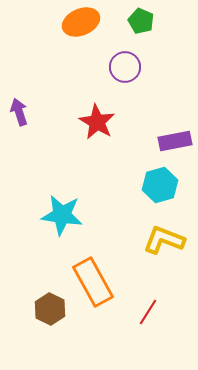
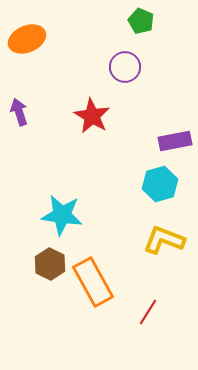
orange ellipse: moved 54 px left, 17 px down
red star: moved 5 px left, 6 px up
cyan hexagon: moved 1 px up
brown hexagon: moved 45 px up
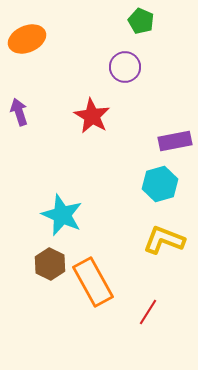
cyan star: rotated 15 degrees clockwise
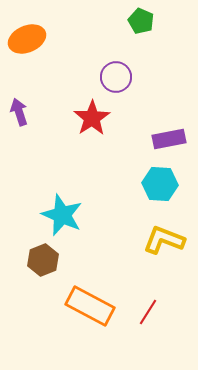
purple circle: moved 9 px left, 10 px down
red star: moved 2 px down; rotated 9 degrees clockwise
purple rectangle: moved 6 px left, 2 px up
cyan hexagon: rotated 20 degrees clockwise
brown hexagon: moved 7 px left, 4 px up; rotated 12 degrees clockwise
orange rectangle: moved 3 px left, 24 px down; rotated 33 degrees counterclockwise
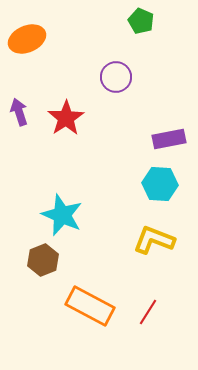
red star: moved 26 px left
yellow L-shape: moved 10 px left
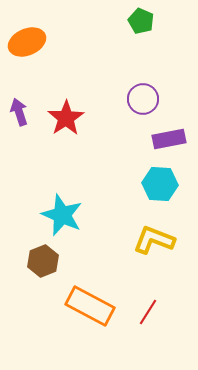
orange ellipse: moved 3 px down
purple circle: moved 27 px right, 22 px down
brown hexagon: moved 1 px down
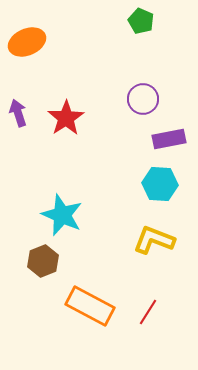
purple arrow: moved 1 px left, 1 px down
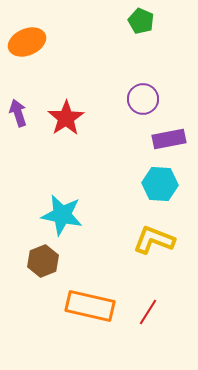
cyan star: rotated 12 degrees counterclockwise
orange rectangle: rotated 15 degrees counterclockwise
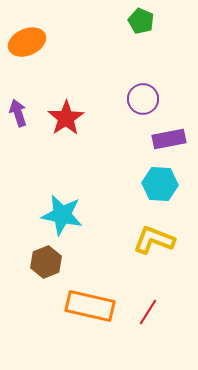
brown hexagon: moved 3 px right, 1 px down
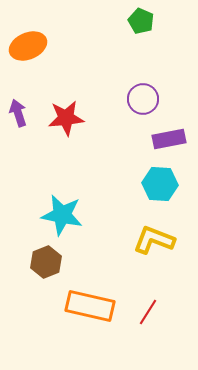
orange ellipse: moved 1 px right, 4 px down
red star: rotated 27 degrees clockwise
